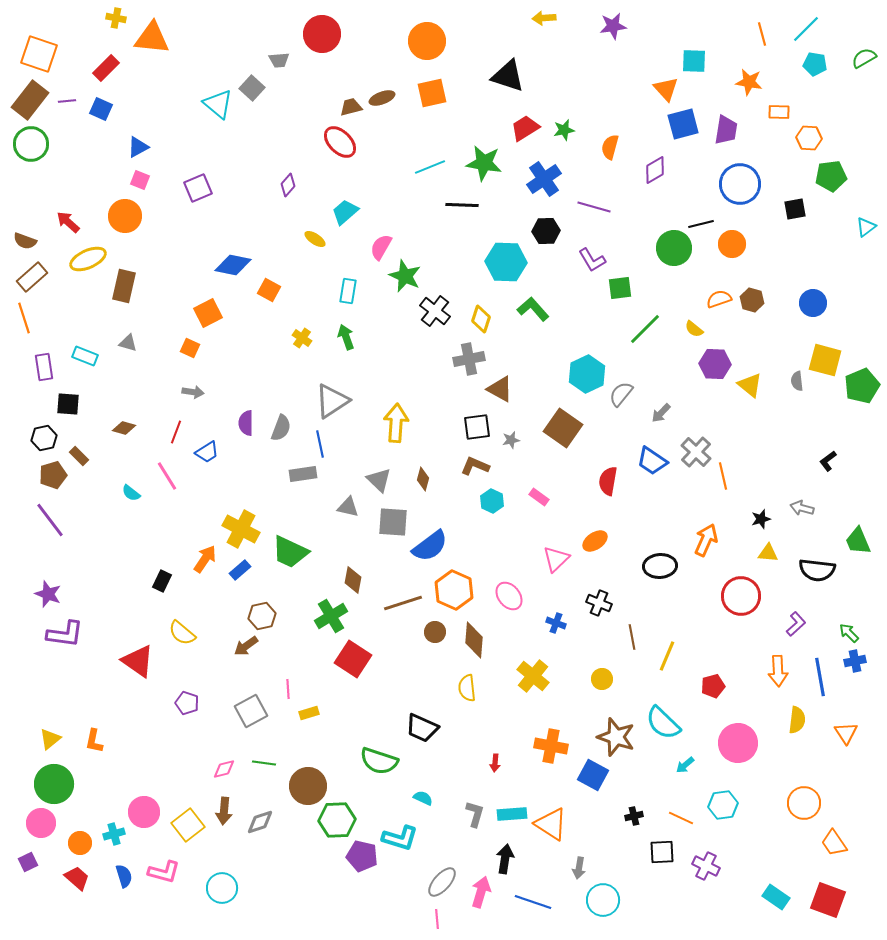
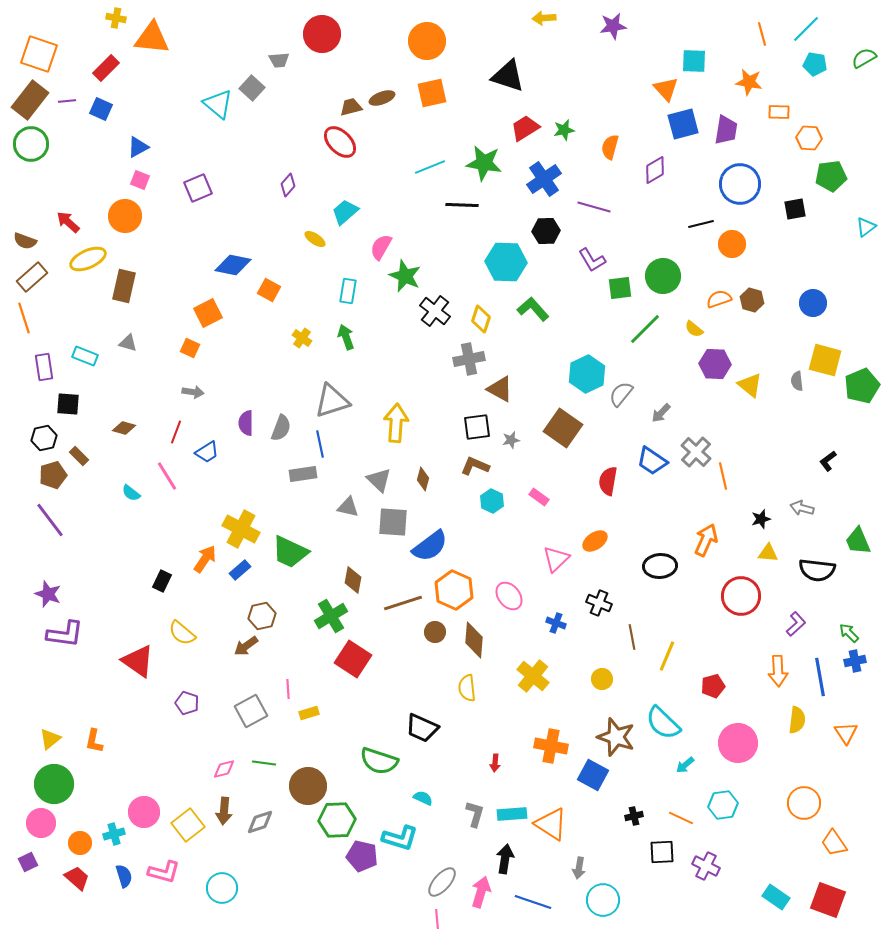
green circle at (674, 248): moved 11 px left, 28 px down
gray triangle at (332, 401): rotated 15 degrees clockwise
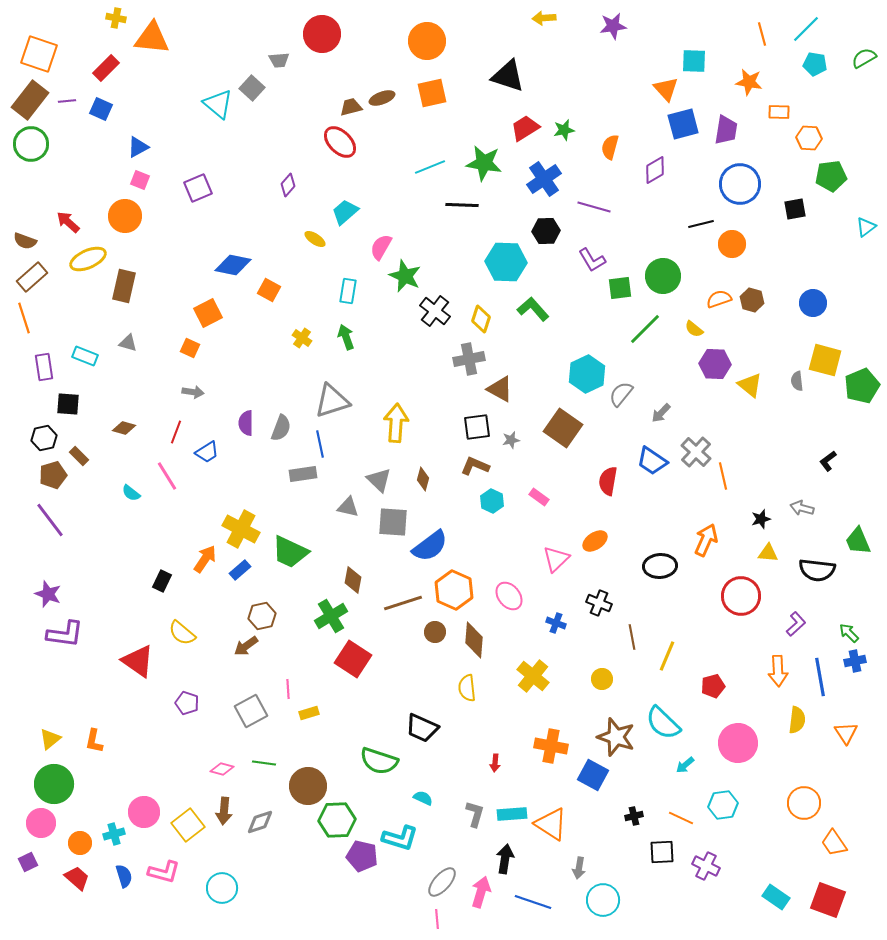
pink diamond at (224, 769): moved 2 px left; rotated 30 degrees clockwise
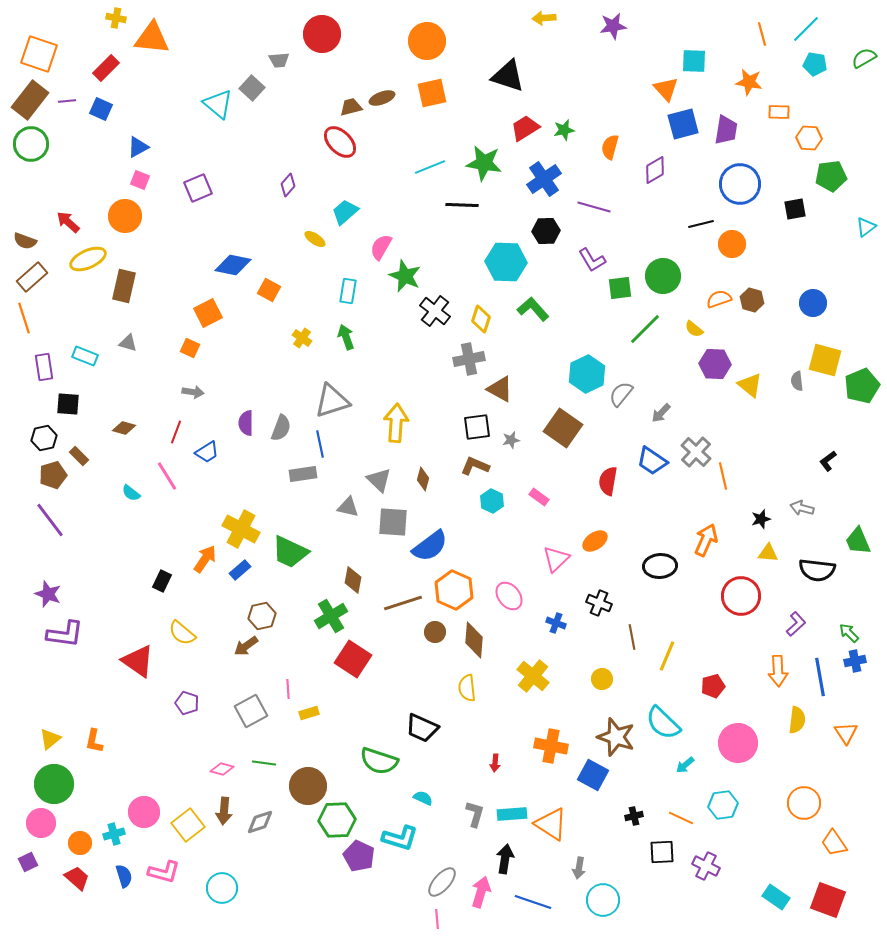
purple pentagon at (362, 856): moved 3 px left; rotated 12 degrees clockwise
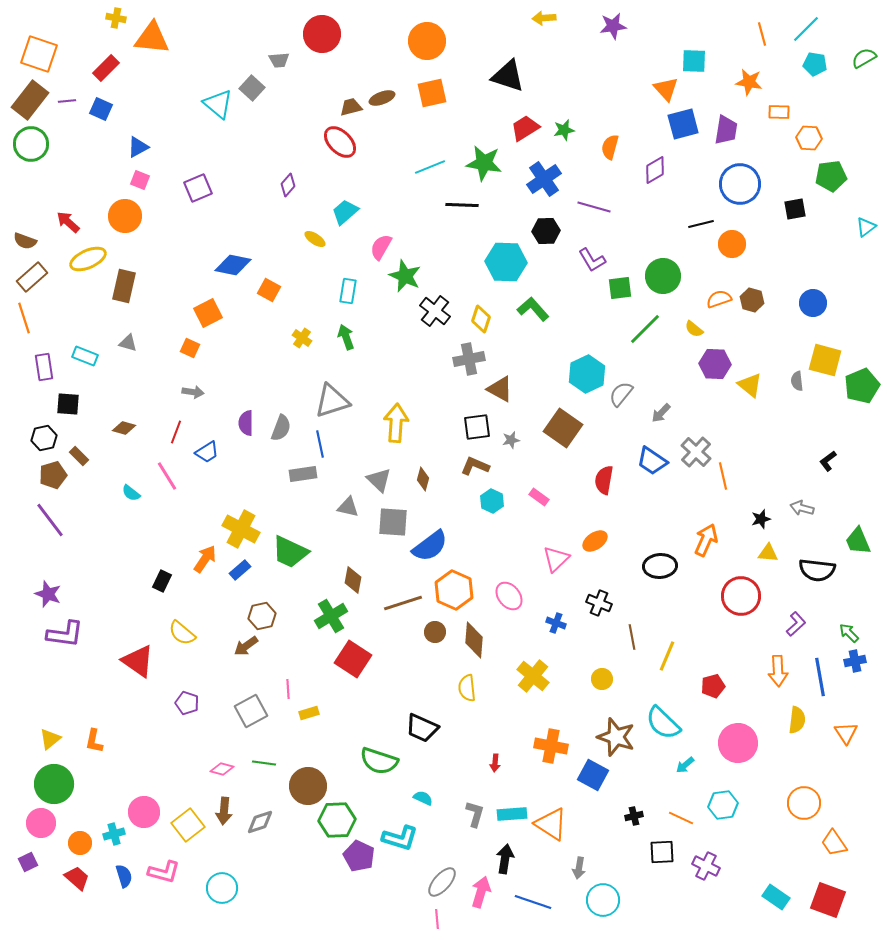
red semicircle at (608, 481): moved 4 px left, 1 px up
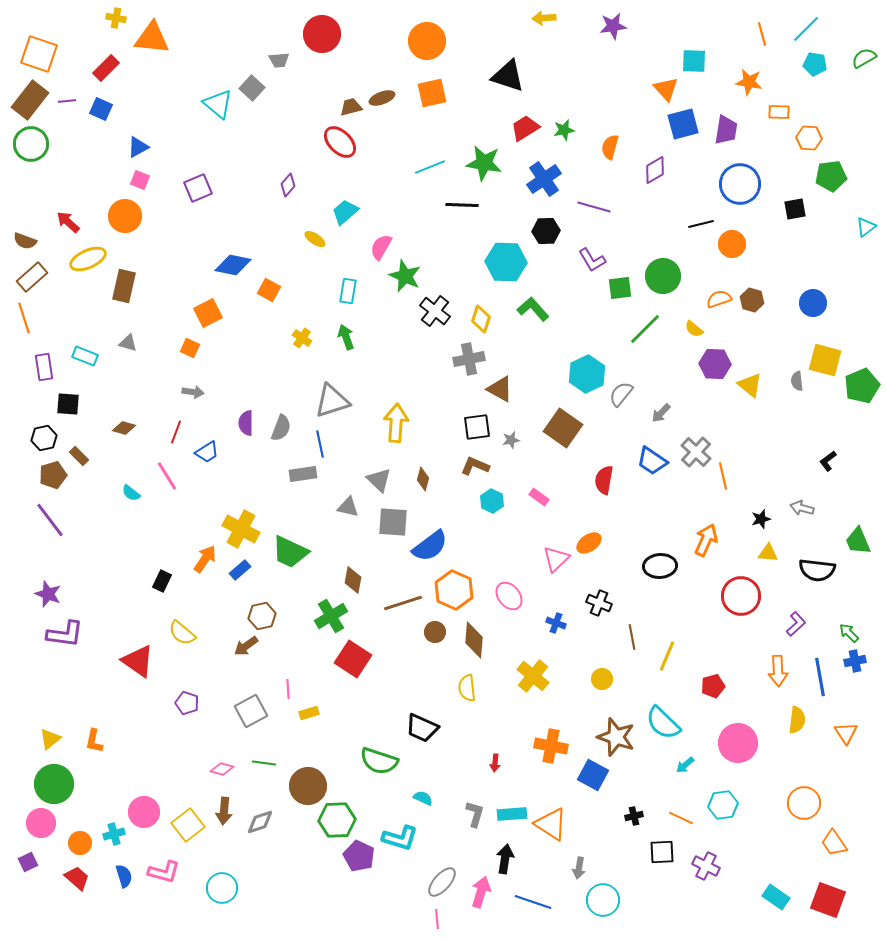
orange ellipse at (595, 541): moved 6 px left, 2 px down
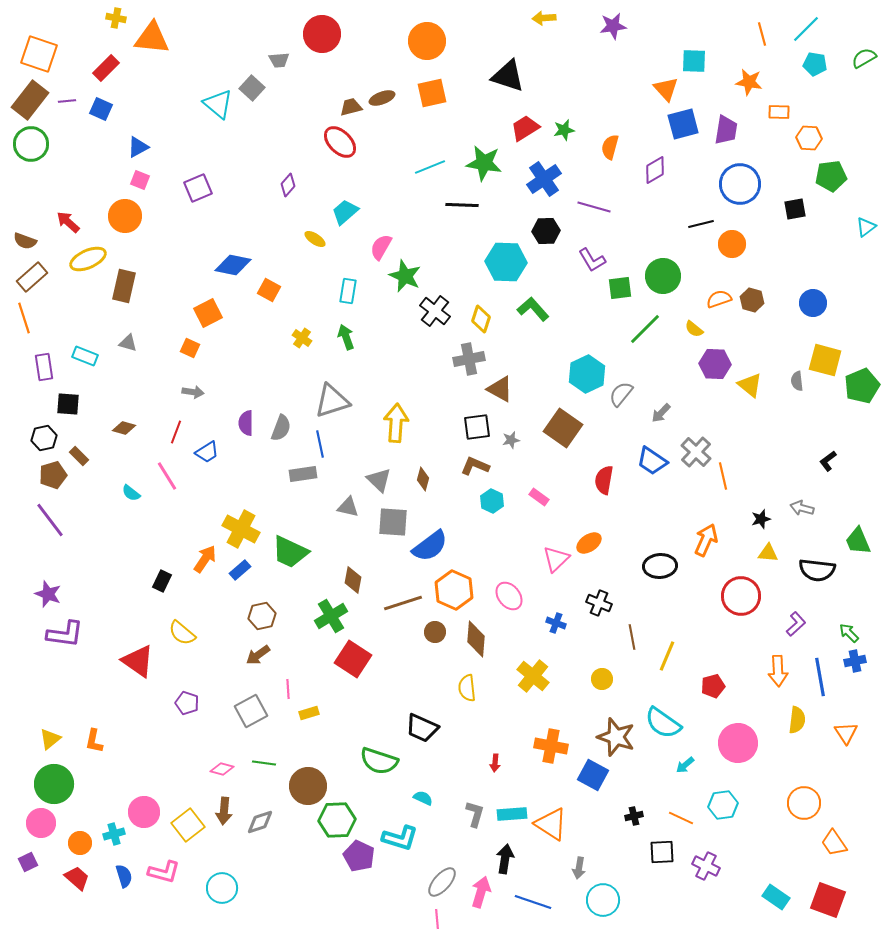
brown diamond at (474, 640): moved 2 px right, 1 px up
brown arrow at (246, 646): moved 12 px right, 9 px down
cyan semicircle at (663, 723): rotated 9 degrees counterclockwise
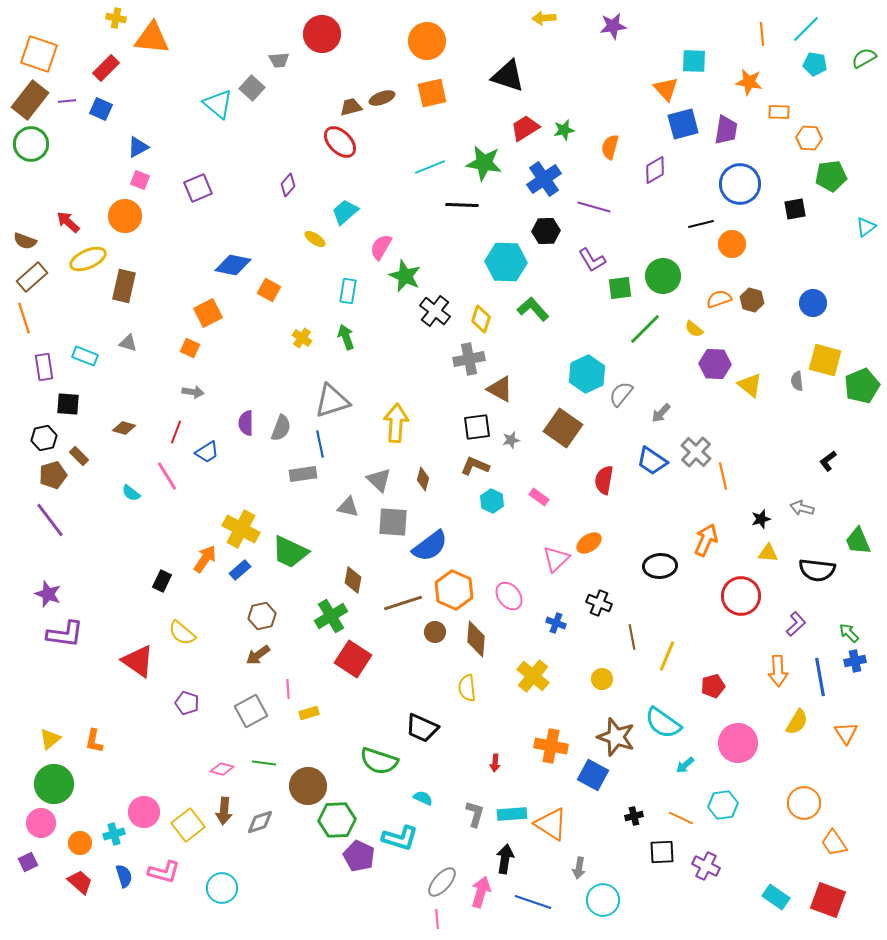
orange line at (762, 34): rotated 10 degrees clockwise
yellow semicircle at (797, 720): moved 2 px down; rotated 24 degrees clockwise
red trapezoid at (77, 878): moved 3 px right, 4 px down
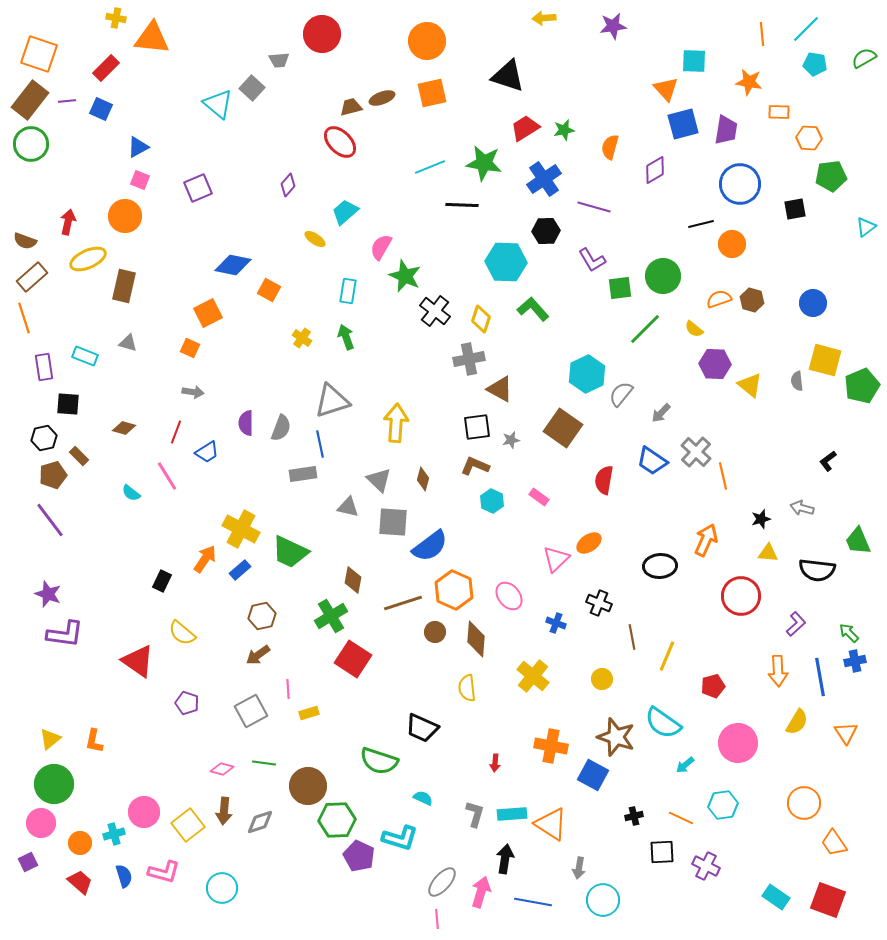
red arrow at (68, 222): rotated 60 degrees clockwise
blue line at (533, 902): rotated 9 degrees counterclockwise
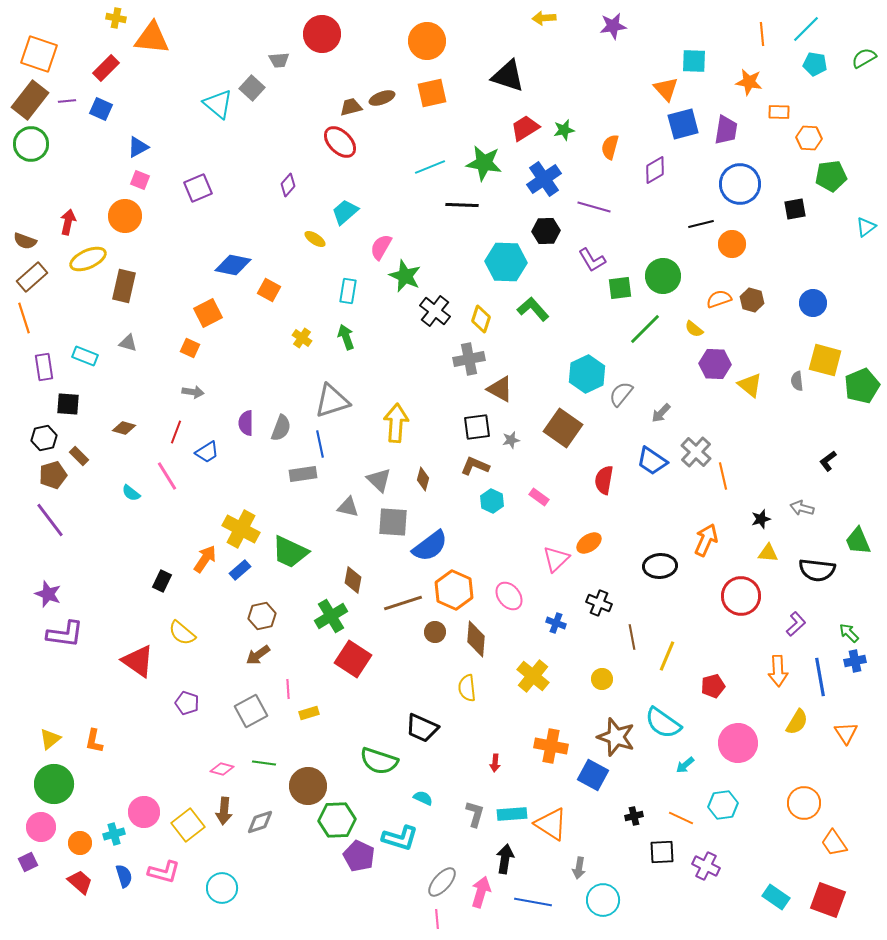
pink circle at (41, 823): moved 4 px down
